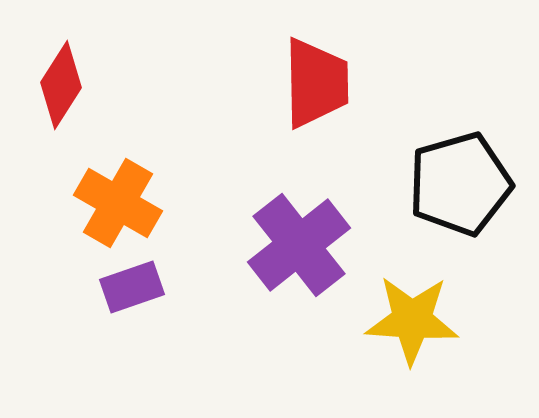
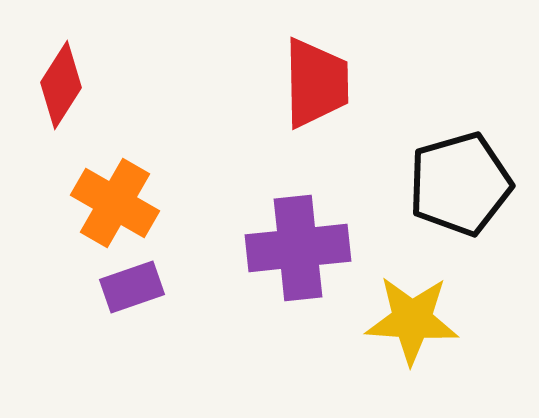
orange cross: moved 3 px left
purple cross: moved 1 px left, 3 px down; rotated 32 degrees clockwise
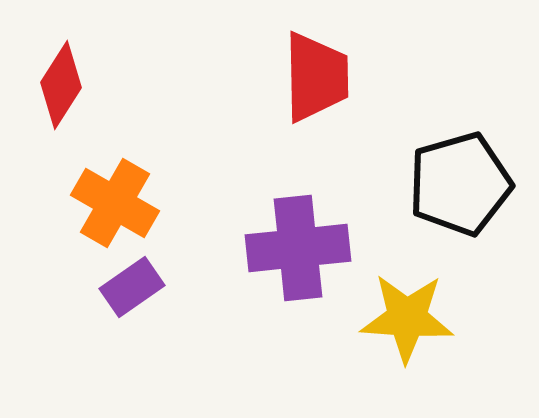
red trapezoid: moved 6 px up
purple rectangle: rotated 16 degrees counterclockwise
yellow star: moved 5 px left, 2 px up
